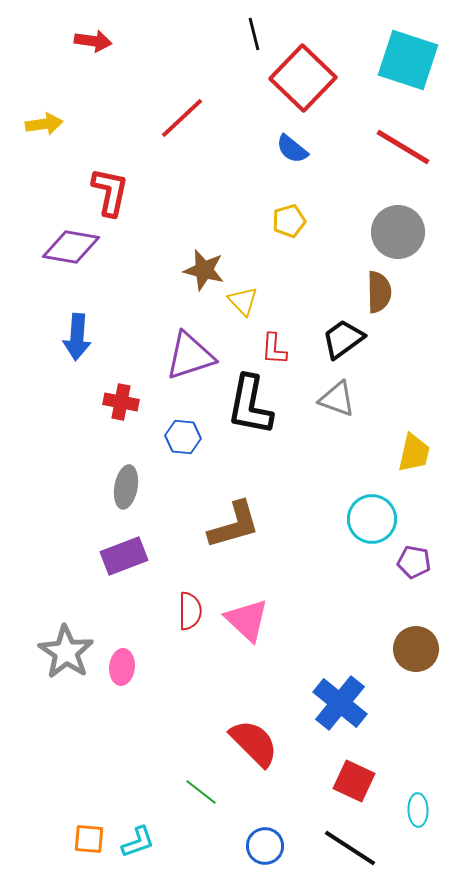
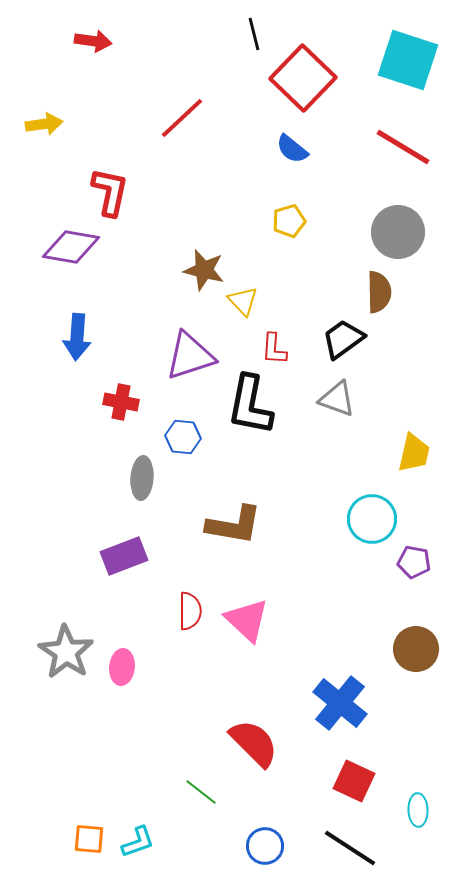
gray ellipse at (126, 487): moved 16 px right, 9 px up; rotated 6 degrees counterclockwise
brown L-shape at (234, 525): rotated 26 degrees clockwise
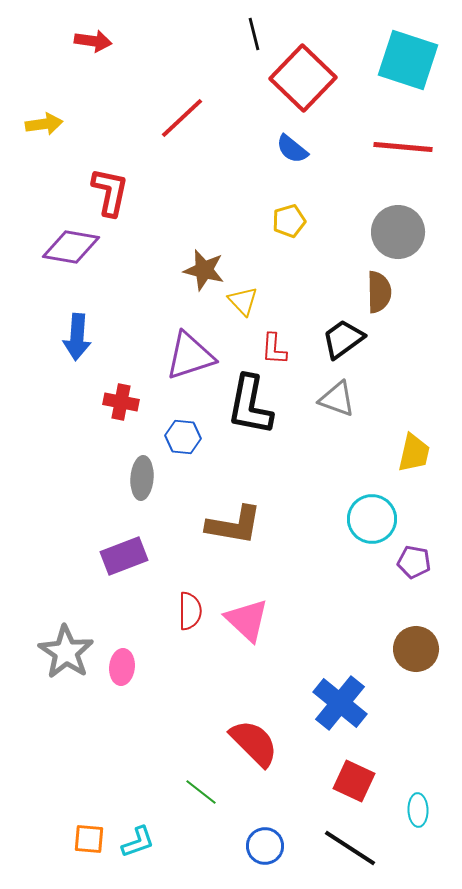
red line at (403, 147): rotated 26 degrees counterclockwise
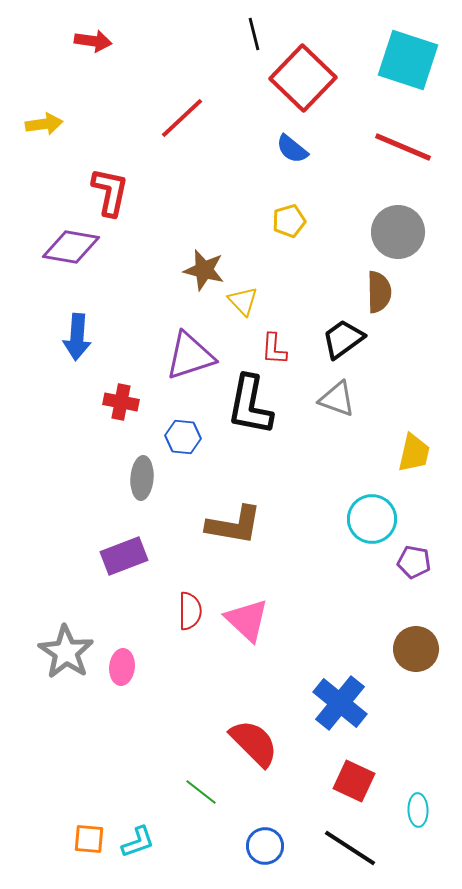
red line at (403, 147): rotated 18 degrees clockwise
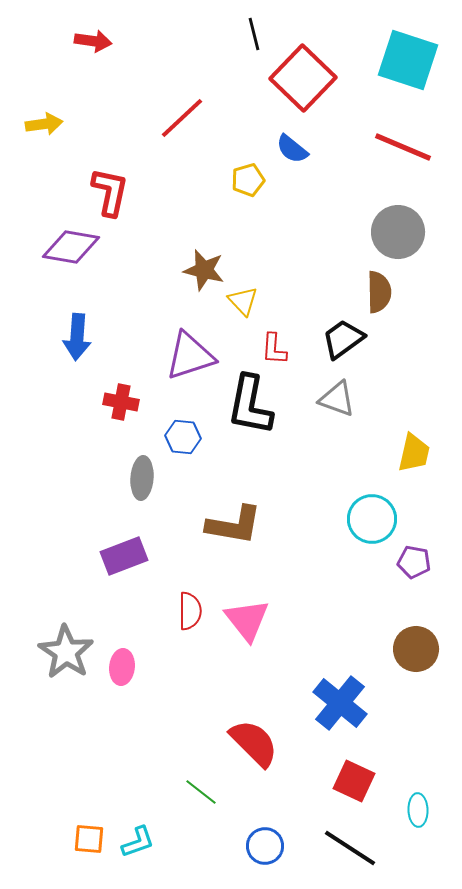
yellow pentagon at (289, 221): moved 41 px left, 41 px up
pink triangle at (247, 620): rotated 9 degrees clockwise
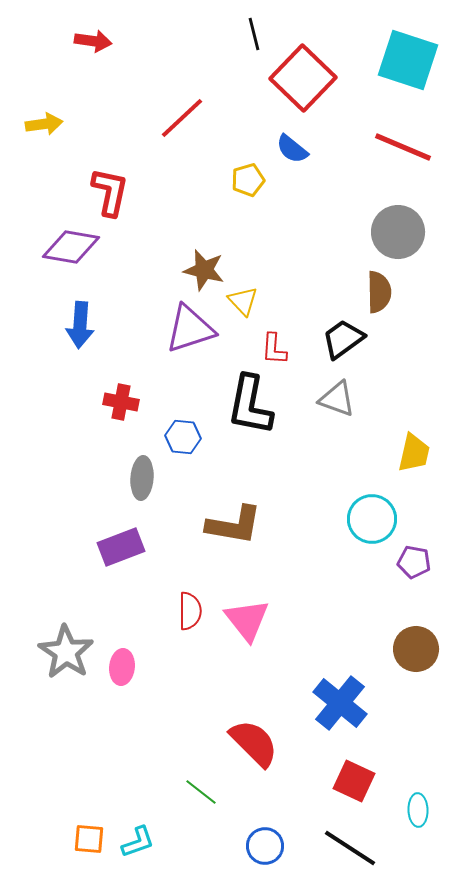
blue arrow at (77, 337): moved 3 px right, 12 px up
purple triangle at (190, 356): moved 27 px up
purple rectangle at (124, 556): moved 3 px left, 9 px up
